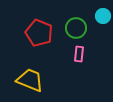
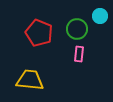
cyan circle: moved 3 px left
green circle: moved 1 px right, 1 px down
yellow trapezoid: rotated 16 degrees counterclockwise
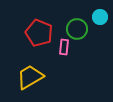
cyan circle: moved 1 px down
pink rectangle: moved 15 px left, 7 px up
yellow trapezoid: moved 3 px up; rotated 36 degrees counterclockwise
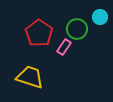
red pentagon: rotated 12 degrees clockwise
pink rectangle: rotated 28 degrees clockwise
yellow trapezoid: rotated 48 degrees clockwise
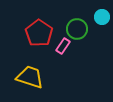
cyan circle: moved 2 px right
pink rectangle: moved 1 px left, 1 px up
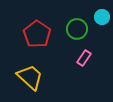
red pentagon: moved 2 px left, 1 px down
pink rectangle: moved 21 px right, 12 px down
yellow trapezoid: rotated 24 degrees clockwise
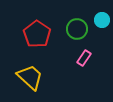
cyan circle: moved 3 px down
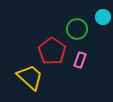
cyan circle: moved 1 px right, 3 px up
red pentagon: moved 15 px right, 17 px down
pink rectangle: moved 4 px left, 2 px down; rotated 14 degrees counterclockwise
